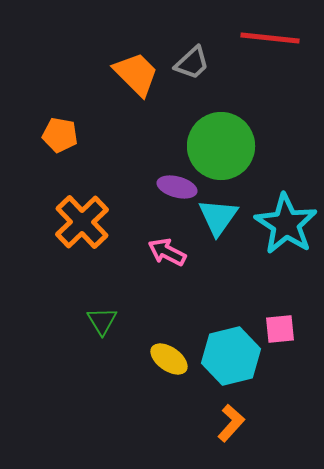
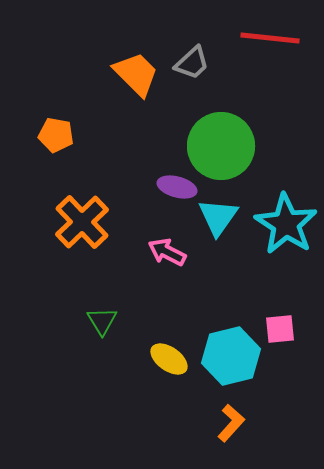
orange pentagon: moved 4 px left
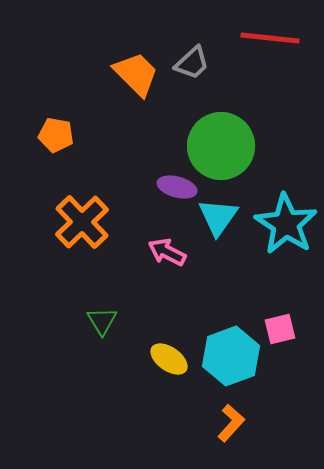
pink square: rotated 8 degrees counterclockwise
cyan hexagon: rotated 6 degrees counterclockwise
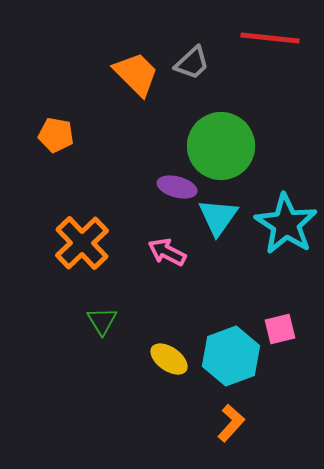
orange cross: moved 21 px down
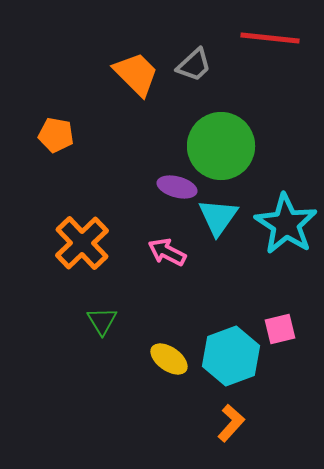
gray trapezoid: moved 2 px right, 2 px down
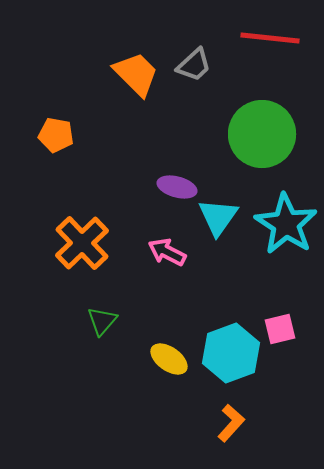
green circle: moved 41 px right, 12 px up
green triangle: rotated 12 degrees clockwise
cyan hexagon: moved 3 px up
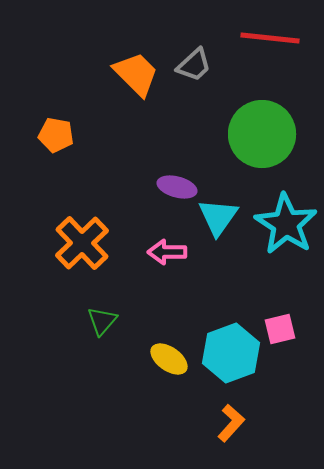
pink arrow: rotated 27 degrees counterclockwise
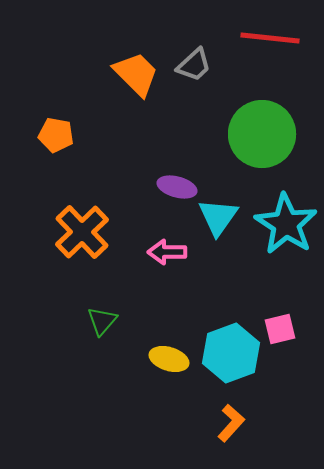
orange cross: moved 11 px up
yellow ellipse: rotated 18 degrees counterclockwise
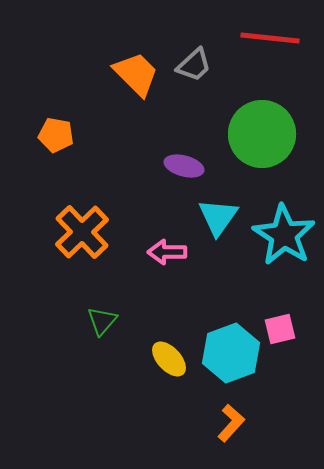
purple ellipse: moved 7 px right, 21 px up
cyan star: moved 2 px left, 11 px down
yellow ellipse: rotated 30 degrees clockwise
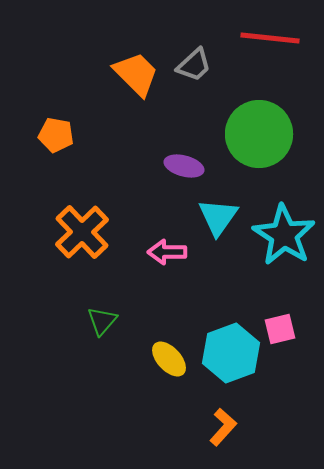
green circle: moved 3 px left
orange L-shape: moved 8 px left, 4 px down
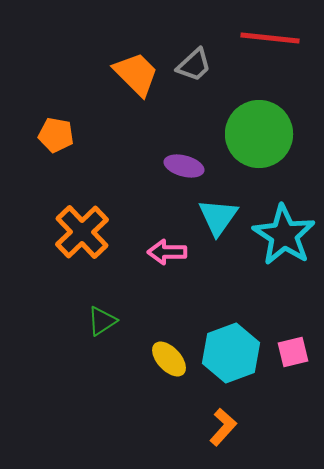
green triangle: rotated 16 degrees clockwise
pink square: moved 13 px right, 23 px down
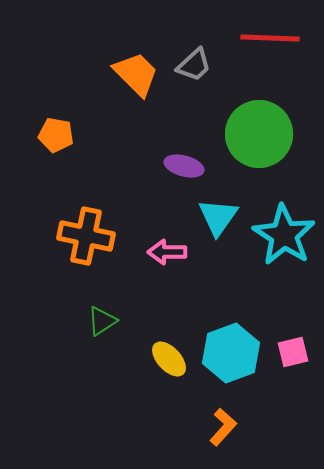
red line: rotated 4 degrees counterclockwise
orange cross: moved 4 px right, 4 px down; rotated 34 degrees counterclockwise
